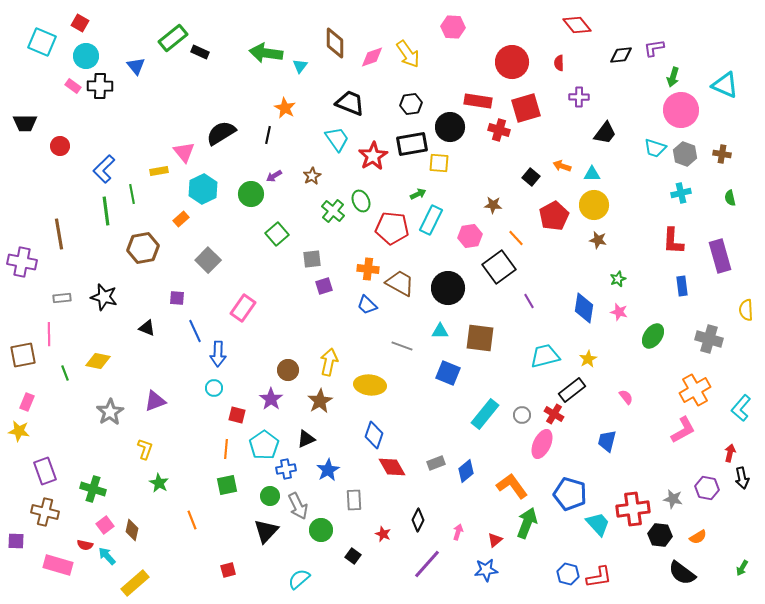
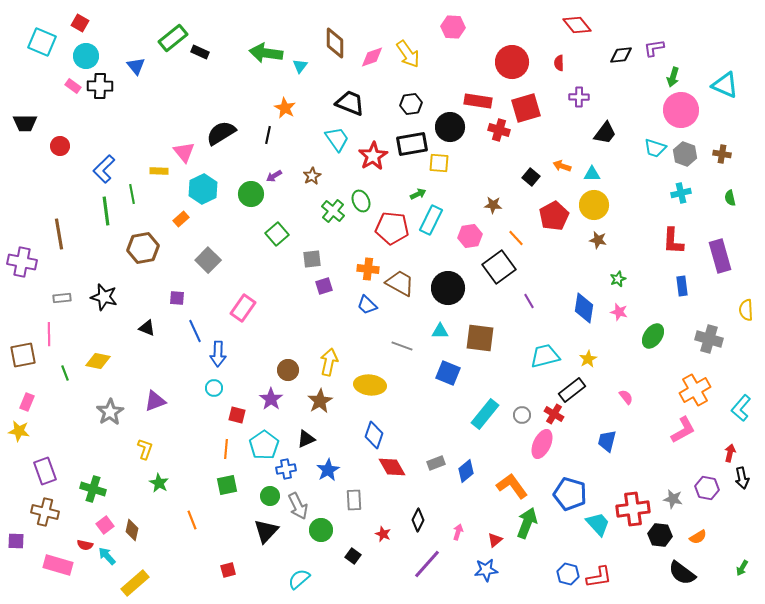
yellow rectangle at (159, 171): rotated 12 degrees clockwise
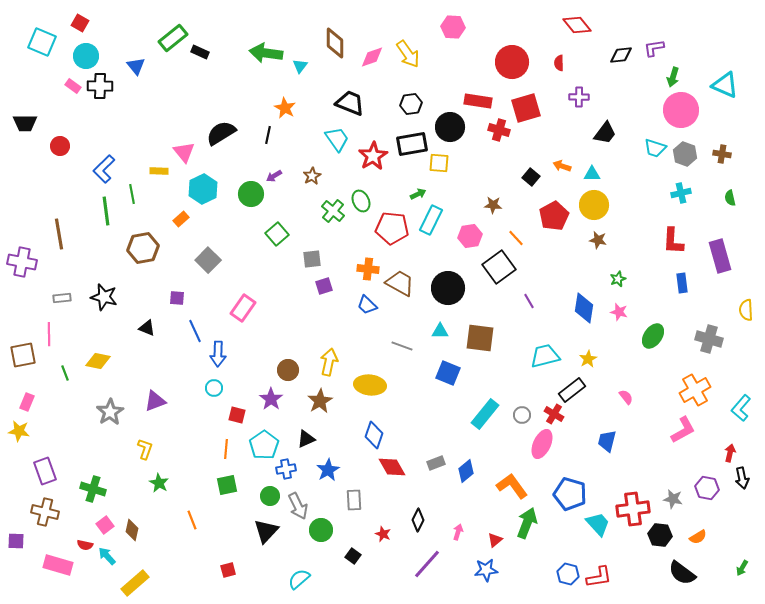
blue rectangle at (682, 286): moved 3 px up
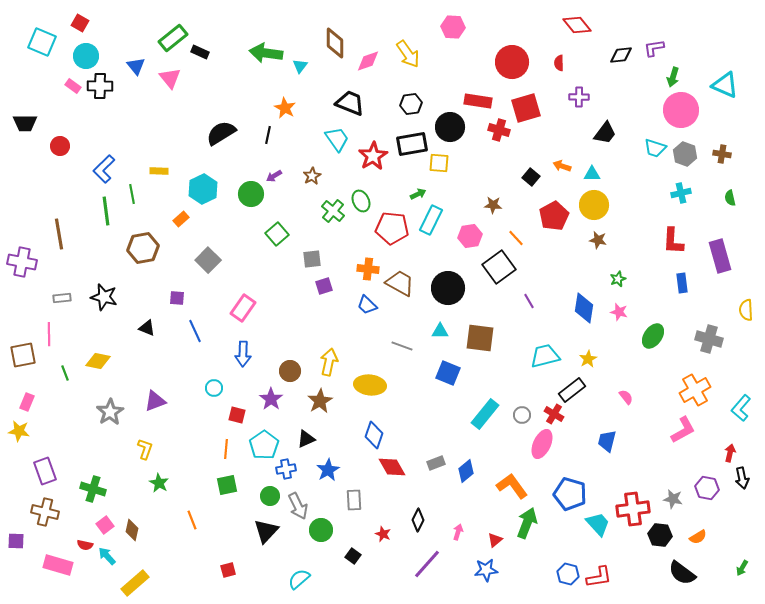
pink diamond at (372, 57): moved 4 px left, 4 px down
pink triangle at (184, 152): moved 14 px left, 74 px up
blue arrow at (218, 354): moved 25 px right
brown circle at (288, 370): moved 2 px right, 1 px down
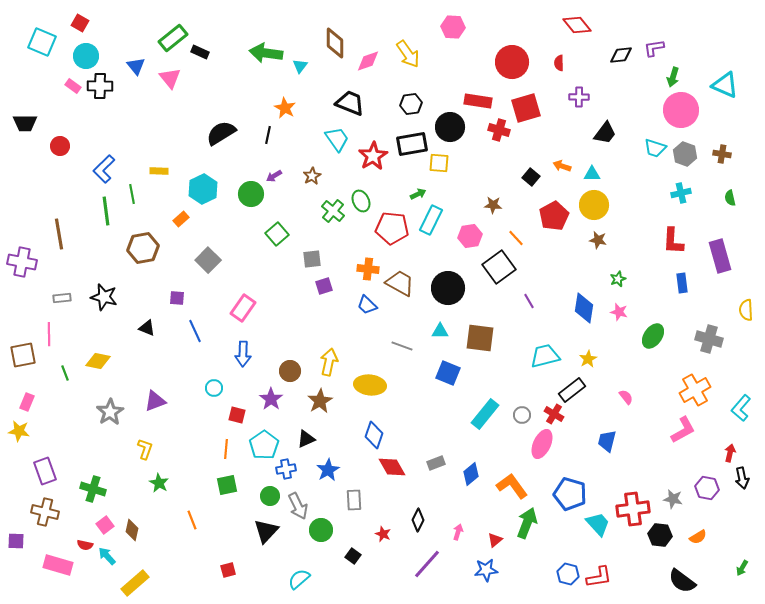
blue diamond at (466, 471): moved 5 px right, 3 px down
black semicircle at (682, 573): moved 8 px down
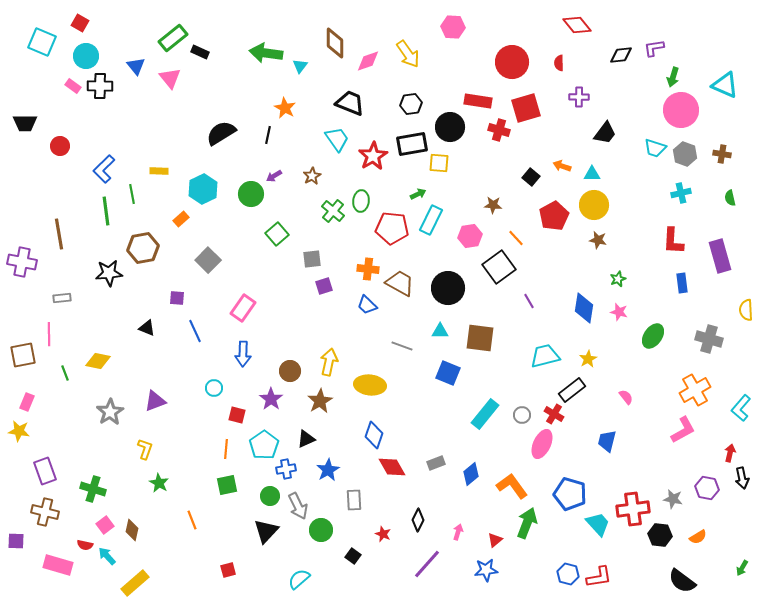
green ellipse at (361, 201): rotated 30 degrees clockwise
black star at (104, 297): moved 5 px right, 24 px up; rotated 20 degrees counterclockwise
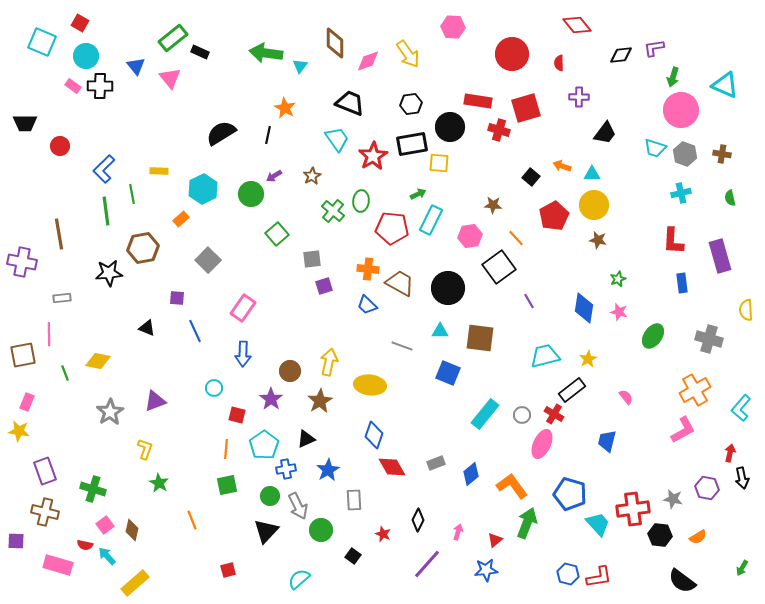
red circle at (512, 62): moved 8 px up
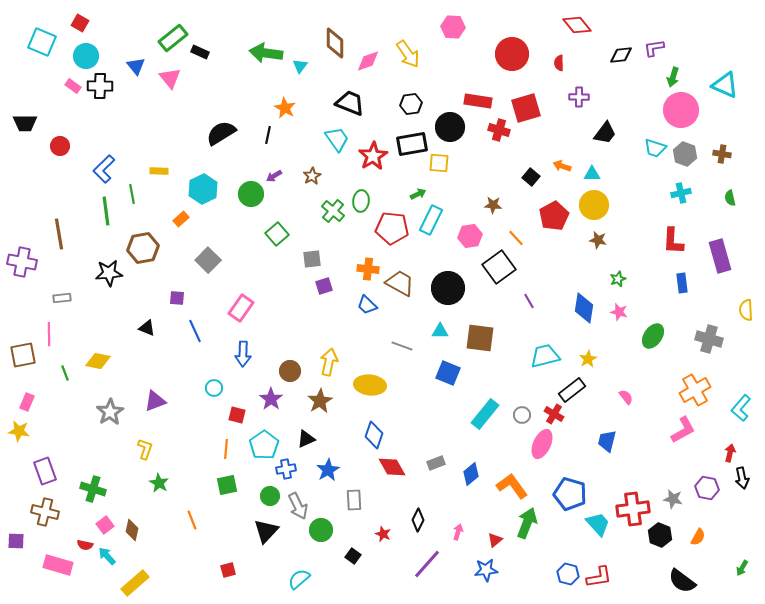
pink rectangle at (243, 308): moved 2 px left
black hexagon at (660, 535): rotated 15 degrees clockwise
orange semicircle at (698, 537): rotated 30 degrees counterclockwise
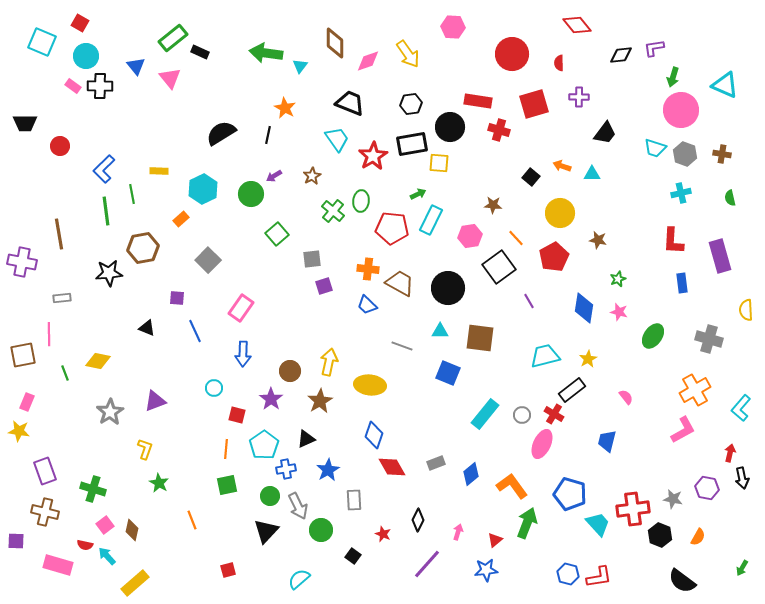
red square at (526, 108): moved 8 px right, 4 px up
yellow circle at (594, 205): moved 34 px left, 8 px down
red pentagon at (554, 216): moved 41 px down
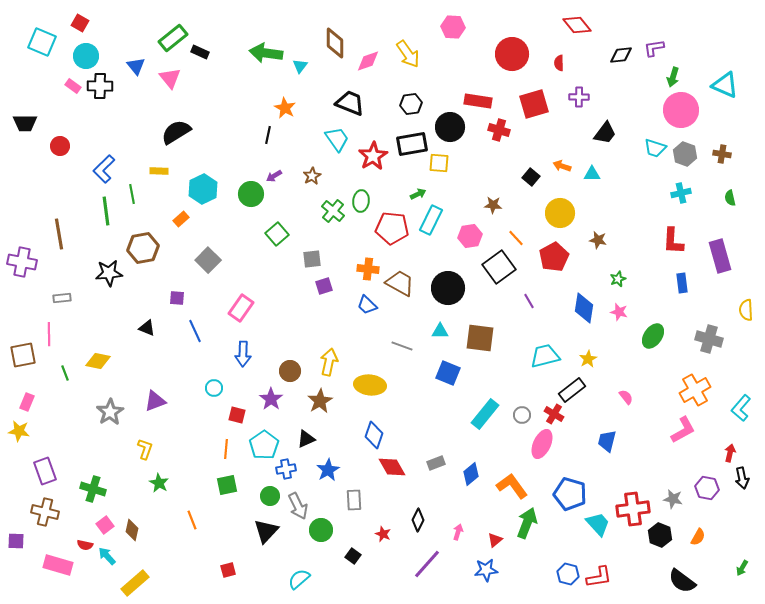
black semicircle at (221, 133): moved 45 px left, 1 px up
